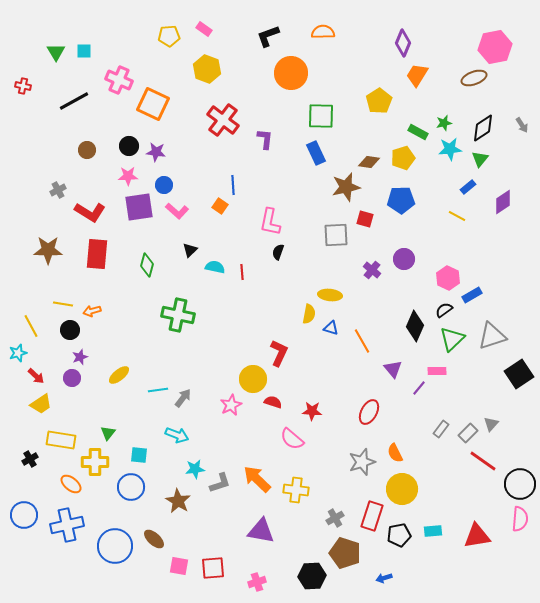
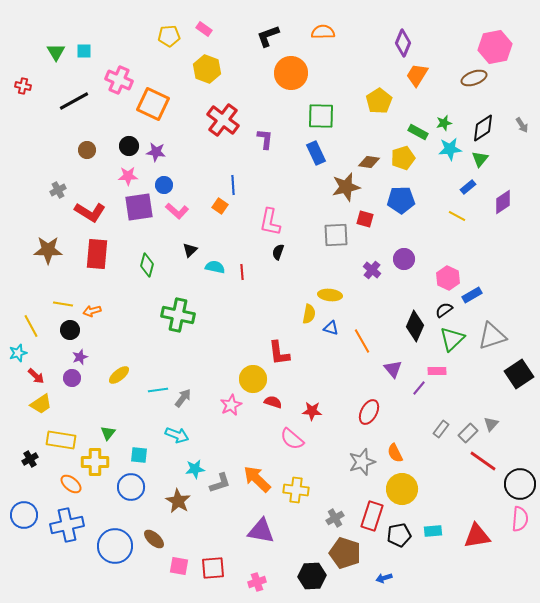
red L-shape at (279, 353): rotated 148 degrees clockwise
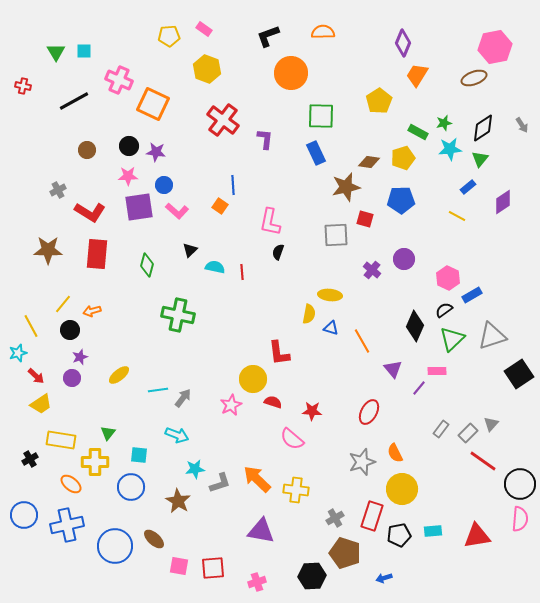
yellow line at (63, 304): rotated 60 degrees counterclockwise
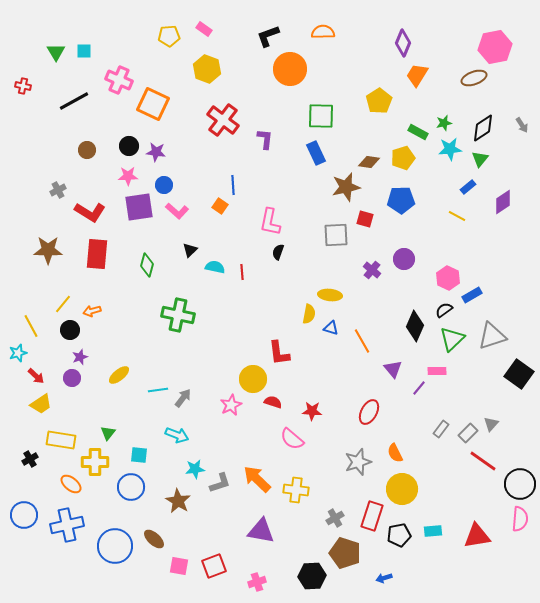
orange circle at (291, 73): moved 1 px left, 4 px up
black square at (519, 374): rotated 20 degrees counterclockwise
gray star at (362, 462): moved 4 px left
red square at (213, 568): moved 1 px right, 2 px up; rotated 15 degrees counterclockwise
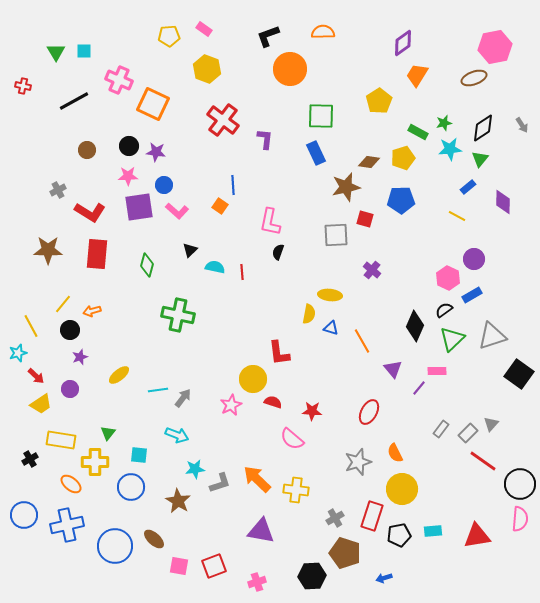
purple diamond at (403, 43): rotated 32 degrees clockwise
purple diamond at (503, 202): rotated 55 degrees counterclockwise
purple circle at (404, 259): moved 70 px right
purple circle at (72, 378): moved 2 px left, 11 px down
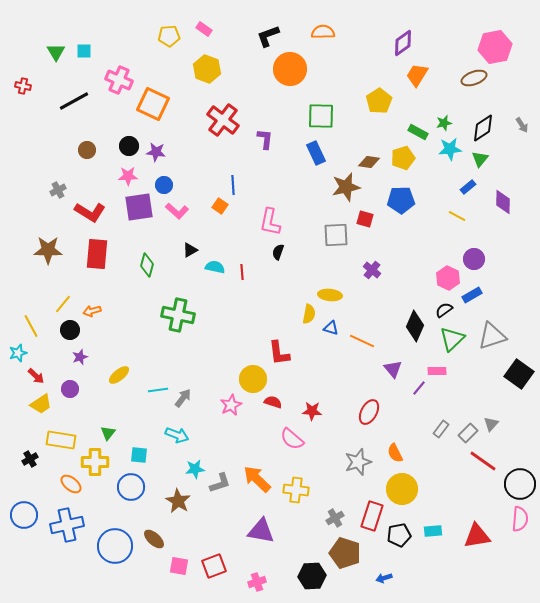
black triangle at (190, 250): rotated 14 degrees clockwise
orange line at (362, 341): rotated 35 degrees counterclockwise
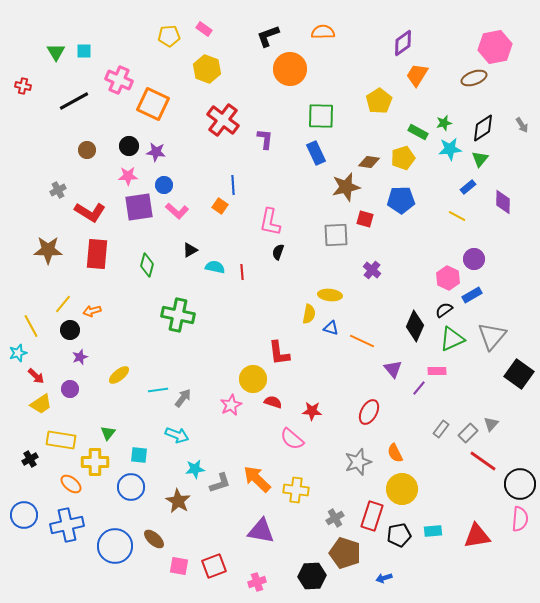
gray triangle at (492, 336): rotated 32 degrees counterclockwise
green triangle at (452, 339): rotated 20 degrees clockwise
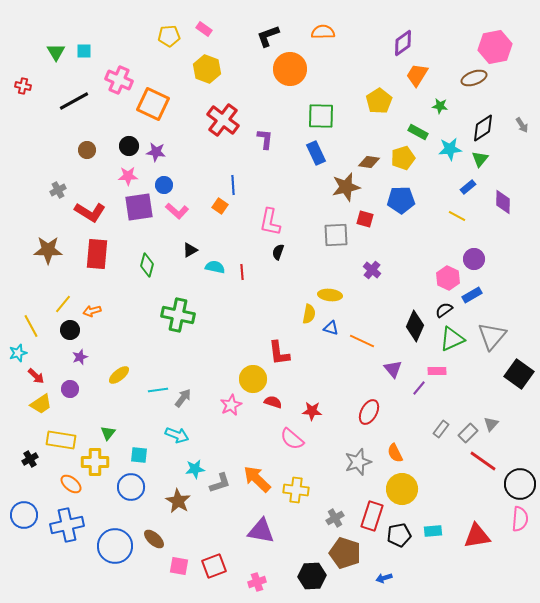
green star at (444, 123): moved 4 px left, 17 px up; rotated 21 degrees clockwise
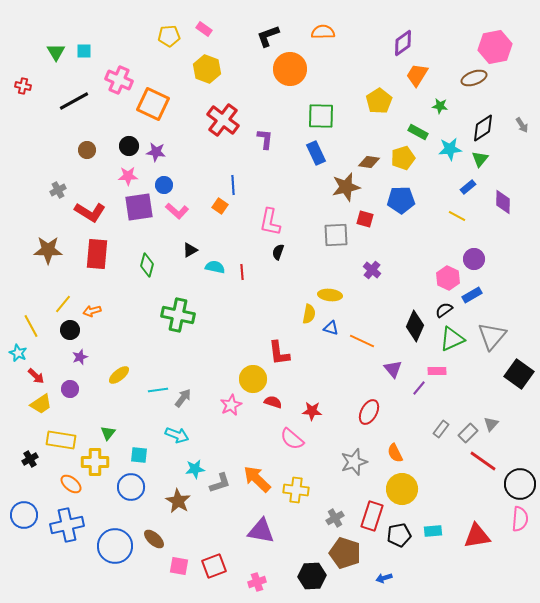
cyan star at (18, 353): rotated 30 degrees counterclockwise
gray star at (358, 462): moved 4 px left
